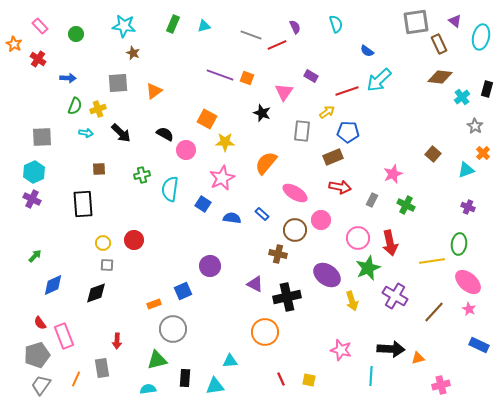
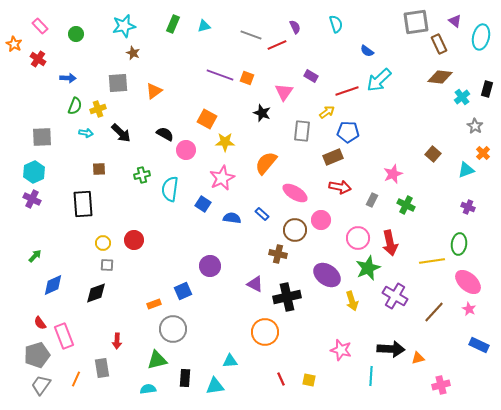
cyan star at (124, 26): rotated 20 degrees counterclockwise
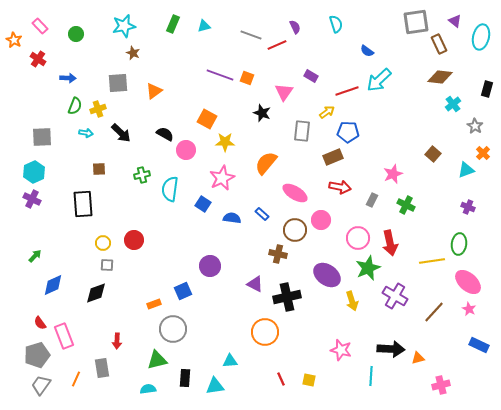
orange star at (14, 44): moved 4 px up
cyan cross at (462, 97): moved 9 px left, 7 px down
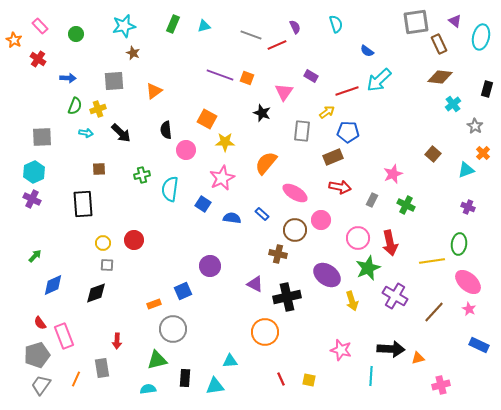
gray square at (118, 83): moved 4 px left, 2 px up
black semicircle at (165, 134): moved 1 px right, 4 px up; rotated 126 degrees counterclockwise
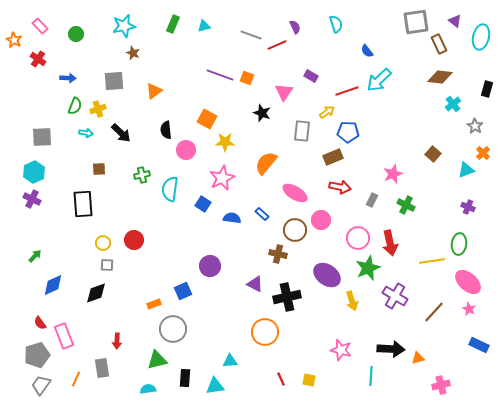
blue semicircle at (367, 51): rotated 16 degrees clockwise
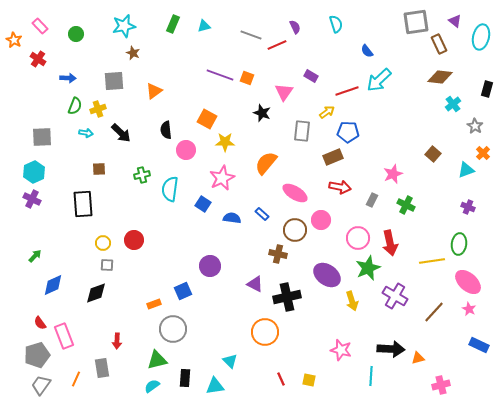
cyan triangle at (230, 361): rotated 49 degrees clockwise
cyan semicircle at (148, 389): moved 4 px right, 3 px up; rotated 28 degrees counterclockwise
